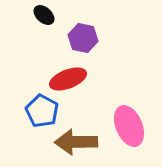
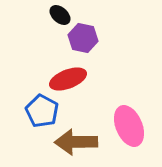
black ellipse: moved 16 px right
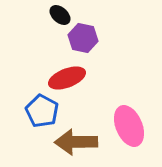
red ellipse: moved 1 px left, 1 px up
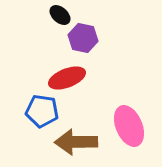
blue pentagon: rotated 20 degrees counterclockwise
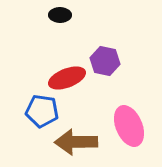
black ellipse: rotated 40 degrees counterclockwise
purple hexagon: moved 22 px right, 23 px down
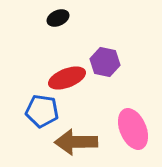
black ellipse: moved 2 px left, 3 px down; rotated 25 degrees counterclockwise
purple hexagon: moved 1 px down
pink ellipse: moved 4 px right, 3 px down
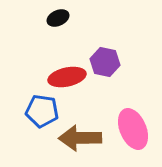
red ellipse: moved 1 px up; rotated 9 degrees clockwise
brown arrow: moved 4 px right, 4 px up
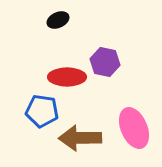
black ellipse: moved 2 px down
red ellipse: rotated 12 degrees clockwise
pink ellipse: moved 1 px right, 1 px up
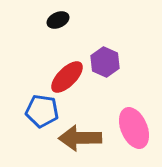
purple hexagon: rotated 12 degrees clockwise
red ellipse: rotated 45 degrees counterclockwise
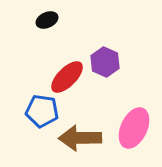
black ellipse: moved 11 px left
pink ellipse: rotated 48 degrees clockwise
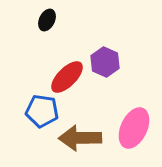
black ellipse: rotated 40 degrees counterclockwise
